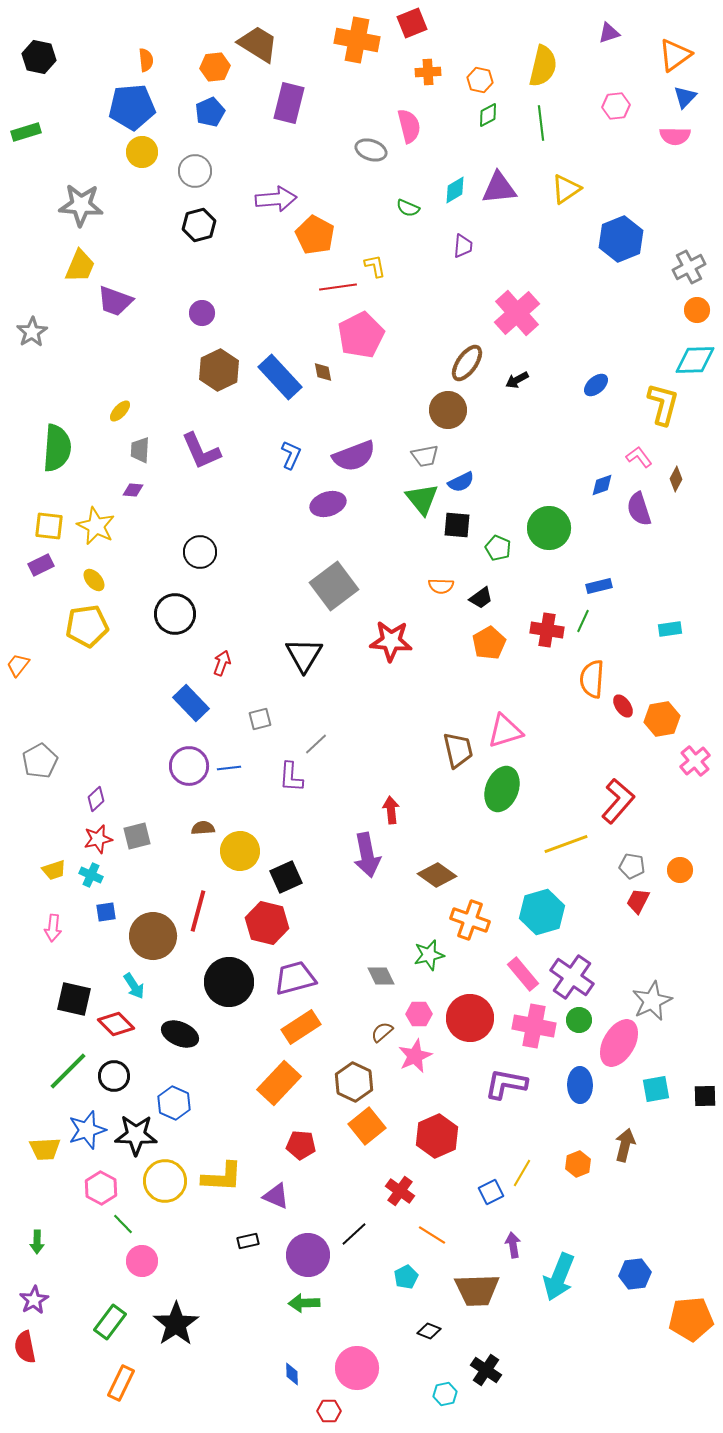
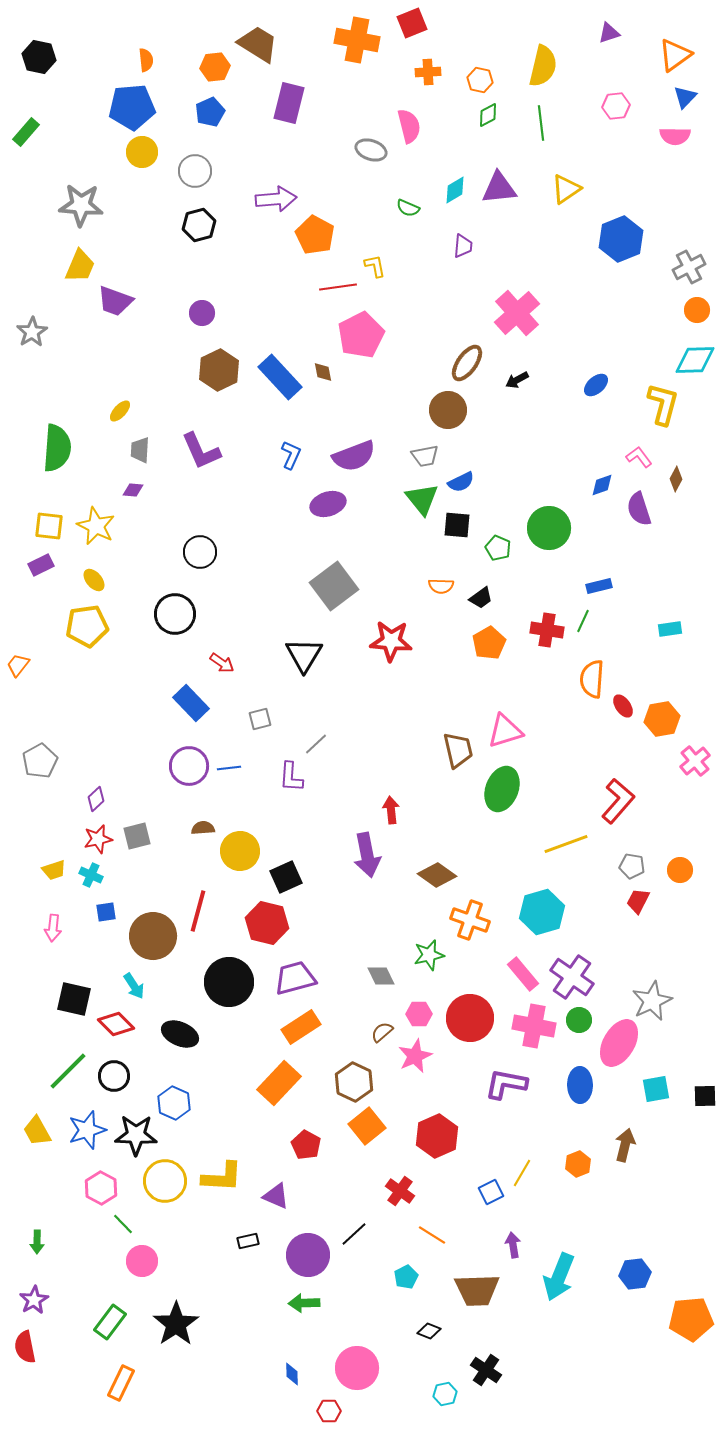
green rectangle at (26, 132): rotated 32 degrees counterclockwise
red arrow at (222, 663): rotated 105 degrees clockwise
red pentagon at (301, 1145): moved 5 px right; rotated 24 degrees clockwise
yellow trapezoid at (45, 1149): moved 8 px left, 18 px up; rotated 64 degrees clockwise
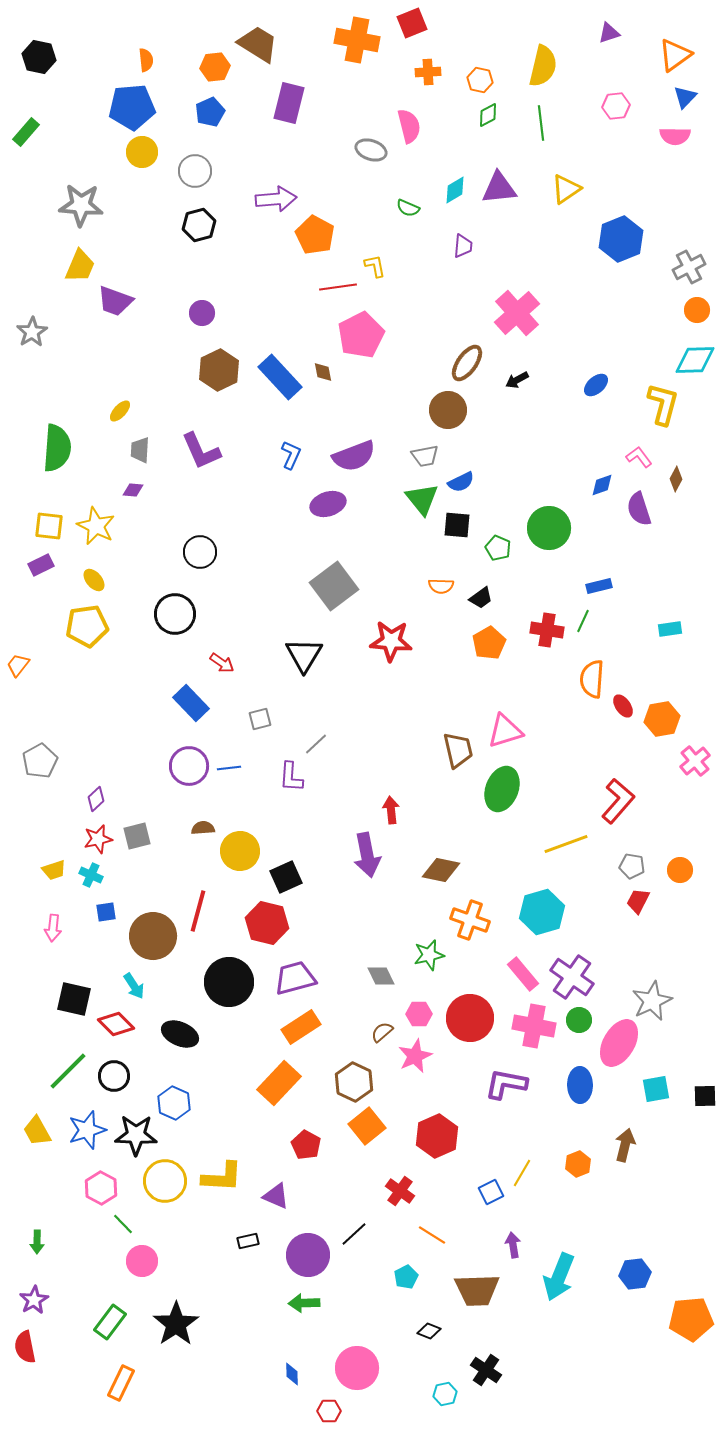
brown diamond at (437, 875): moved 4 px right, 5 px up; rotated 24 degrees counterclockwise
